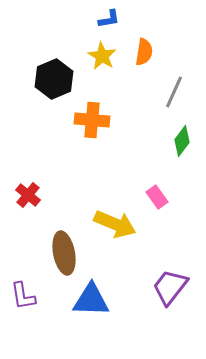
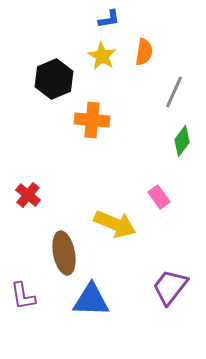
pink rectangle: moved 2 px right
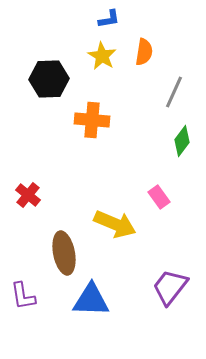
black hexagon: moved 5 px left; rotated 21 degrees clockwise
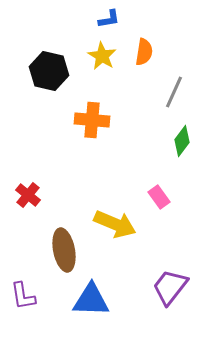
black hexagon: moved 8 px up; rotated 15 degrees clockwise
brown ellipse: moved 3 px up
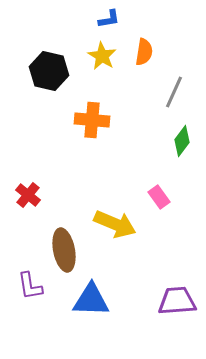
purple trapezoid: moved 7 px right, 14 px down; rotated 48 degrees clockwise
purple L-shape: moved 7 px right, 10 px up
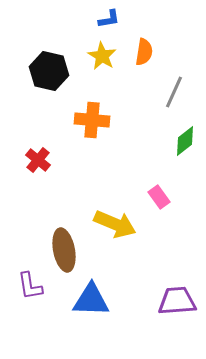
green diamond: moved 3 px right; rotated 16 degrees clockwise
red cross: moved 10 px right, 35 px up
